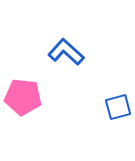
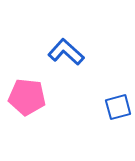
pink pentagon: moved 4 px right
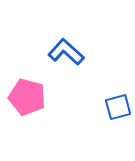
pink pentagon: rotated 9 degrees clockwise
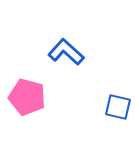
blue square: rotated 28 degrees clockwise
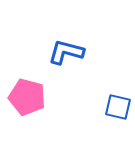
blue L-shape: rotated 27 degrees counterclockwise
